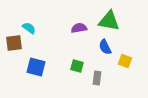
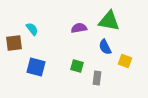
cyan semicircle: moved 3 px right, 1 px down; rotated 16 degrees clockwise
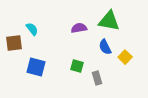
yellow square: moved 4 px up; rotated 24 degrees clockwise
gray rectangle: rotated 24 degrees counterclockwise
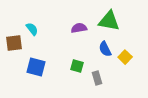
blue semicircle: moved 2 px down
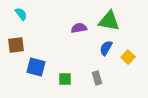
cyan semicircle: moved 11 px left, 15 px up
brown square: moved 2 px right, 2 px down
blue semicircle: moved 1 px right, 1 px up; rotated 56 degrees clockwise
yellow square: moved 3 px right
green square: moved 12 px left, 13 px down; rotated 16 degrees counterclockwise
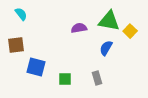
yellow square: moved 2 px right, 26 px up
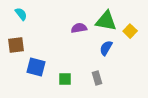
green triangle: moved 3 px left
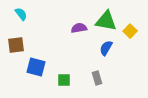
green square: moved 1 px left, 1 px down
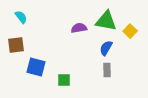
cyan semicircle: moved 3 px down
gray rectangle: moved 10 px right, 8 px up; rotated 16 degrees clockwise
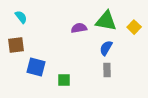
yellow square: moved 4 px right, 4 px up
